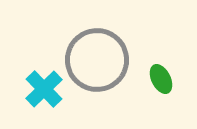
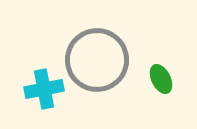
cyan cross: rotated 33 degrees clockwise
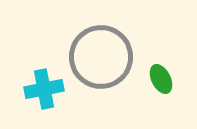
gray circle: moved 4 px right, 3 px up
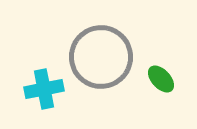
green ellipse: rotated 16 degrees counterclockwise
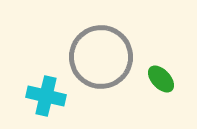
cyan cross: moved 2 px right, 7 px down; rotated 24 degrees clockwise
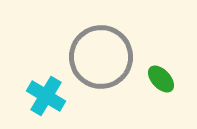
cyan cross: rotated 18 degrees clockwise
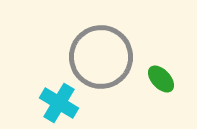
cyan cross: moved 13 px right, 7 px down
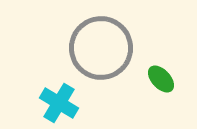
gray circle: moved 9 px up
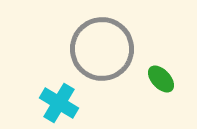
gray circle: moved 1 px right, 1 px down
